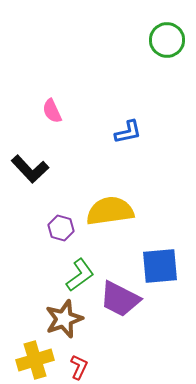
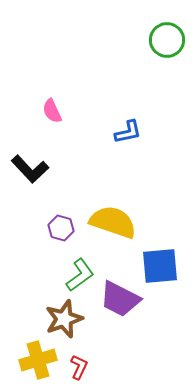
yellow semicircle: moved 3 px right, 11 px down; rotated 27 degrees clockwise
yellow cross: moved 3 px right
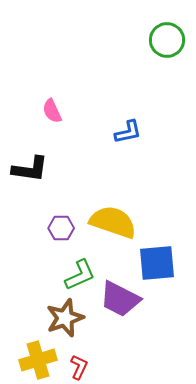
black L-shape: rotated 39 degrees counterclockwise
purple hexagon: rotated 15 degrees counterclockwise
blue square: moved 3 px left, 3 px up
green L-shape: rotated 12 degrees clockwise
brown star: moved 1 px right, 1 px up
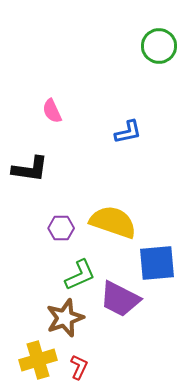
green circle: moved 8 px left, 6 px down
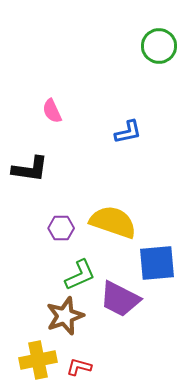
brown star: moved 2 px up
yellow cross: rotated 6 degrees clockwise
red L-shape: rotated 100 degrees counterclockwise
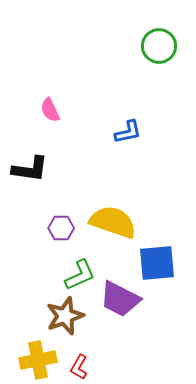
pink semicircle: moved 2 px left, 1 px up
red L-shape: rotated 75 degrees counterclockwise
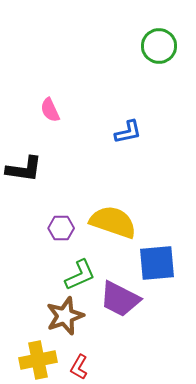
black L-shape: moved 6 px left
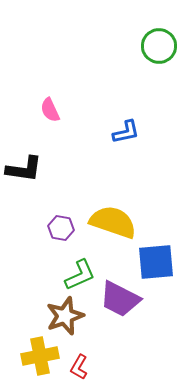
blue L-shape: moved 2 px left
purple hexagon: rotated 10 degrees clockwise
blue square: moved 1 px left, 1 px up
yellow cross: moved 2 px right, 4 px up
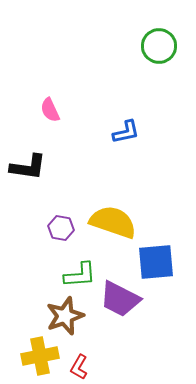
black L-shape: moved 4 px right, 2 px up
green L-shape: rotated 20 degrees clockwise
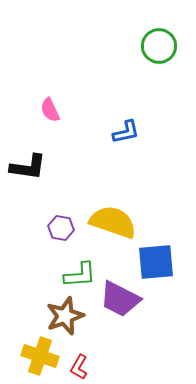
yellow cross: rotated 30 degrees clockwise
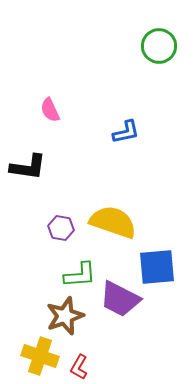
blue square: moved 1 px right, 5 px down
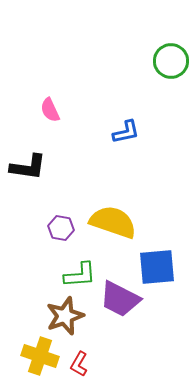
green circle: moved 12 px right, 15 px down
red L-shape: moved 3 px up
